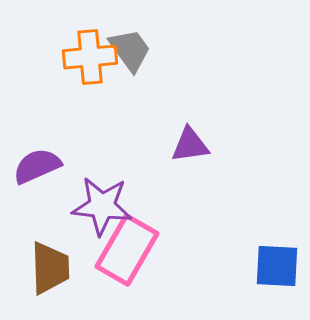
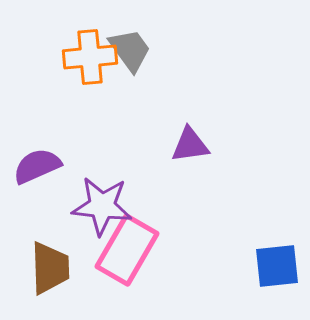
blue square: rotated 9 degrees counterclockwise
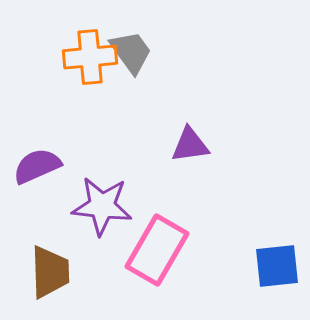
gray trapezoid: moved 1 px right, 2 px down
pink rectangle: moved 30 px right
brown trapezoid: moved 4 px down
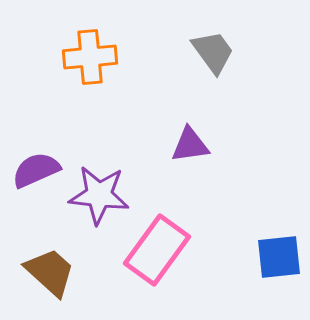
gray trapezoid: moved 82 px right
purple semicircle: moved 1 px left, 4 px down
purple star: moved 3 px left, 11 px up
pink rectangle: rotated 6 degrees clockwise
blue square: moved 2 px right, 9 px up
brown trapezoid: rotated 46 degrees counterclockwise
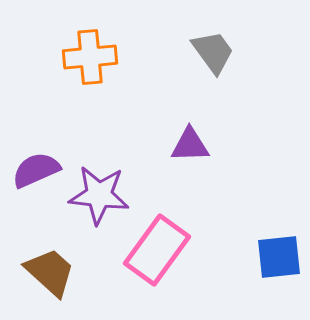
purple triangle: rotated 6 degrees clockwise
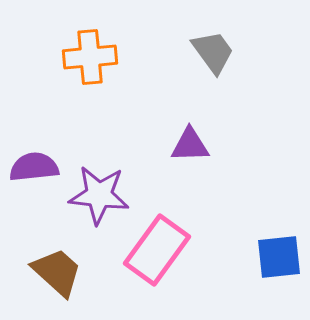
purple semicircle: moved 2 px left, 3 px up; rotated 18 degrees clockwise
brown trapezoid: moved 7 px right
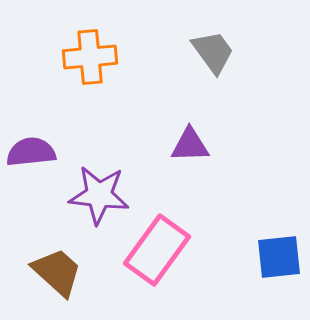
purple semicircle: moved 3 px left, 15 px up
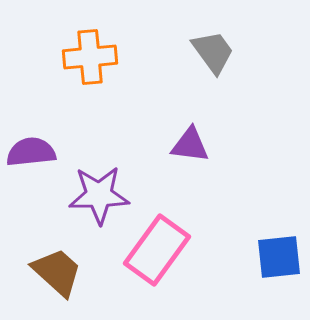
purple triangle: rotated 9 degrees clockwise
purple star: rotated 8 degrees counterclockwise
